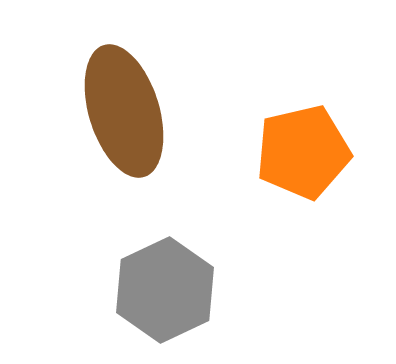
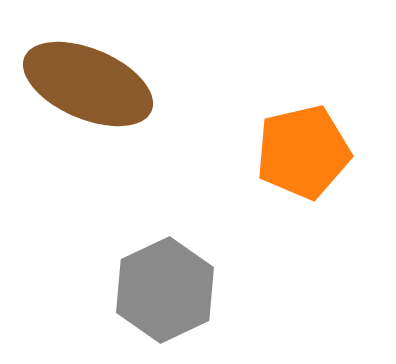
brown ellipse: moved 36 px left, 27 px up; rotated 50 degrees counterclockwise
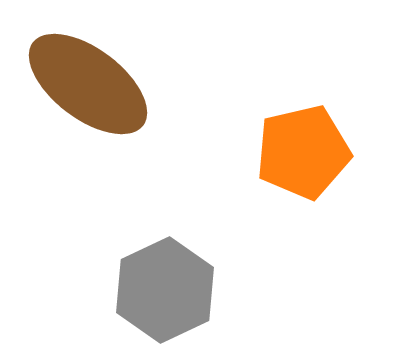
brown ellipse: rotated 14 degrees clockwise
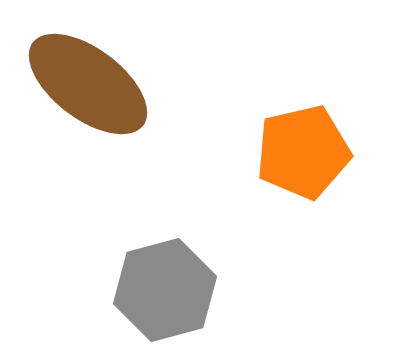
gray hexagon: rotated 10 degrees clockwise
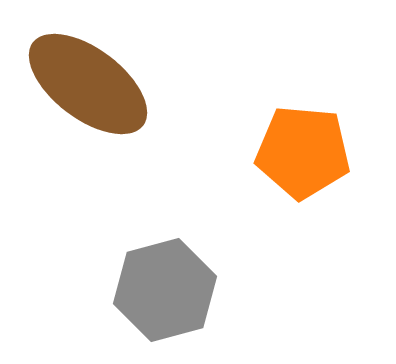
orange pentagon: rotated 18 degrees clockwise
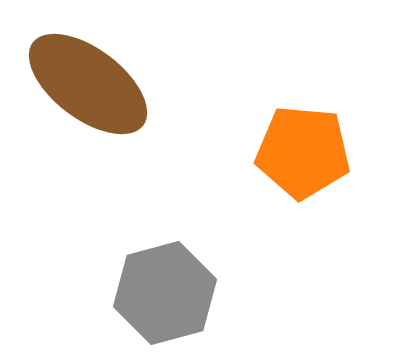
gray hexagon: moved 3 px down
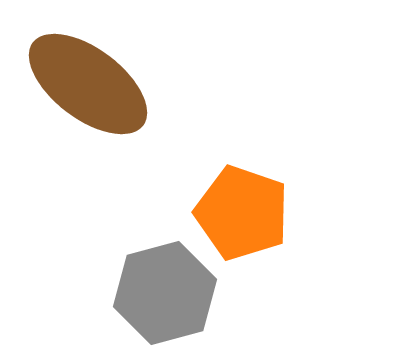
orange pentagon: moved 61 px left, 61 px down; rotated 14 degrees clockwise
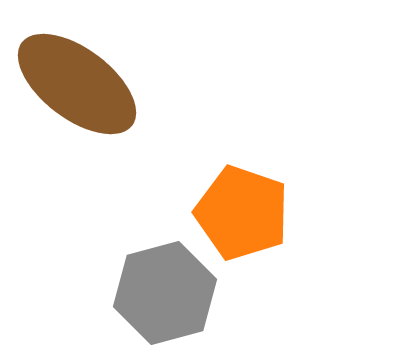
brown ellipse: moved 11 px left
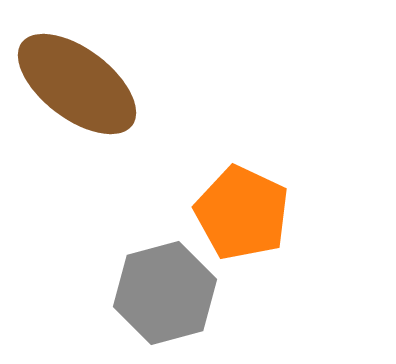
orange pentagon: rotated 6 degrees clockwise
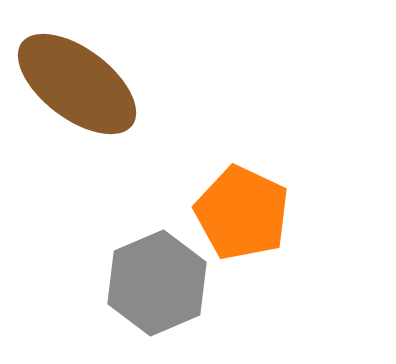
gray hexagon: moved 8 px left, 10 px up; rotated 8 degrees counterclockwise
